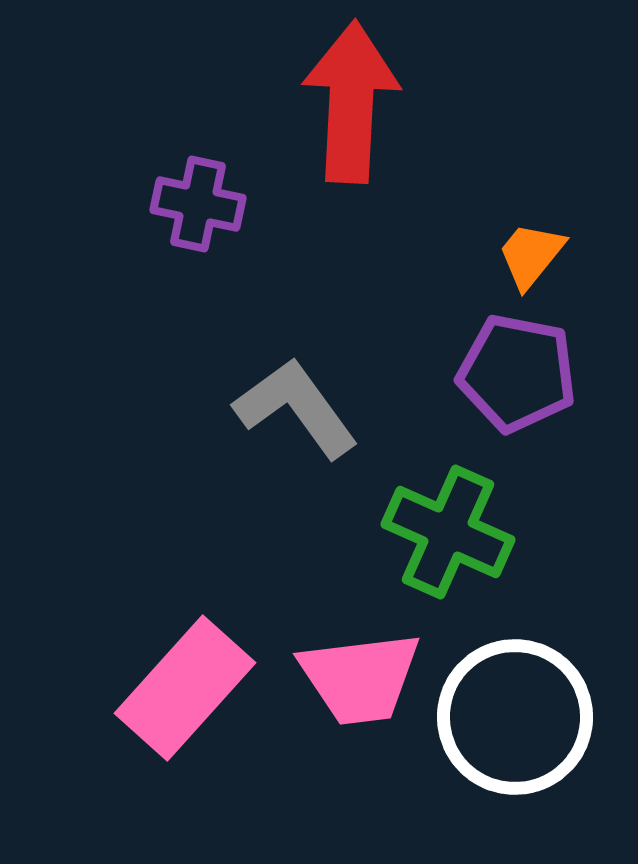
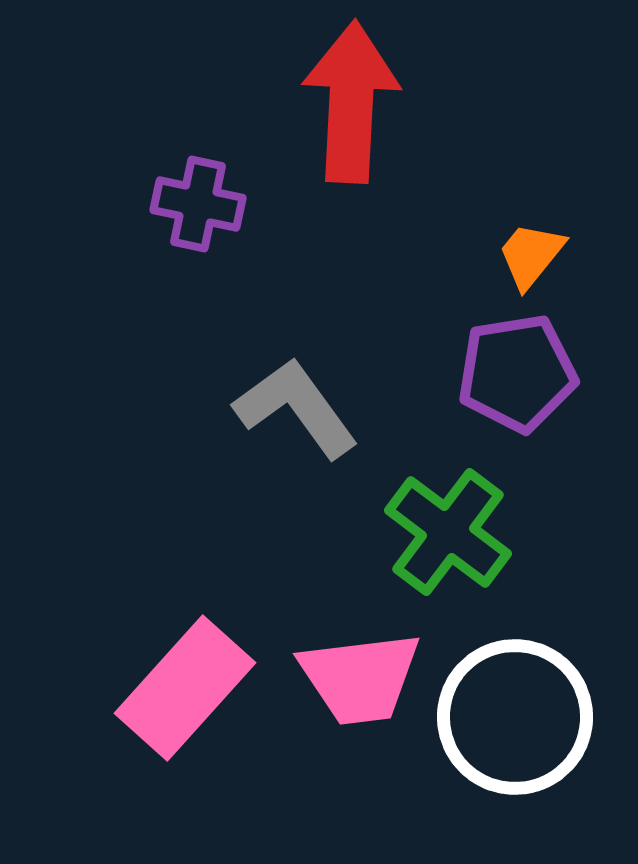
purple pentagon: rotated 20 degrees counterclockwise
green cross: rotated 13 degrees clockwise
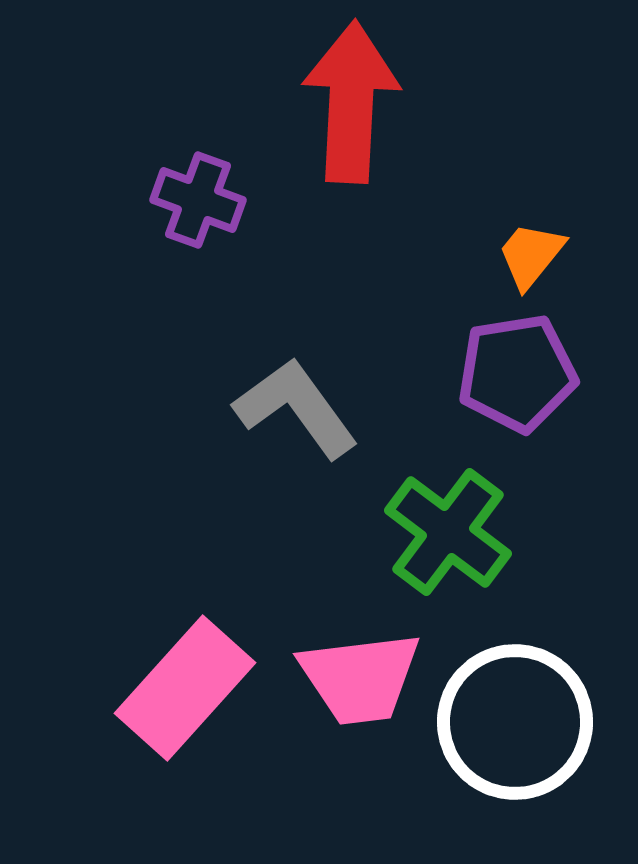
purple cross: moved 4 px up; rotated 8 degrees clockwise
white circle: moved 5 px down
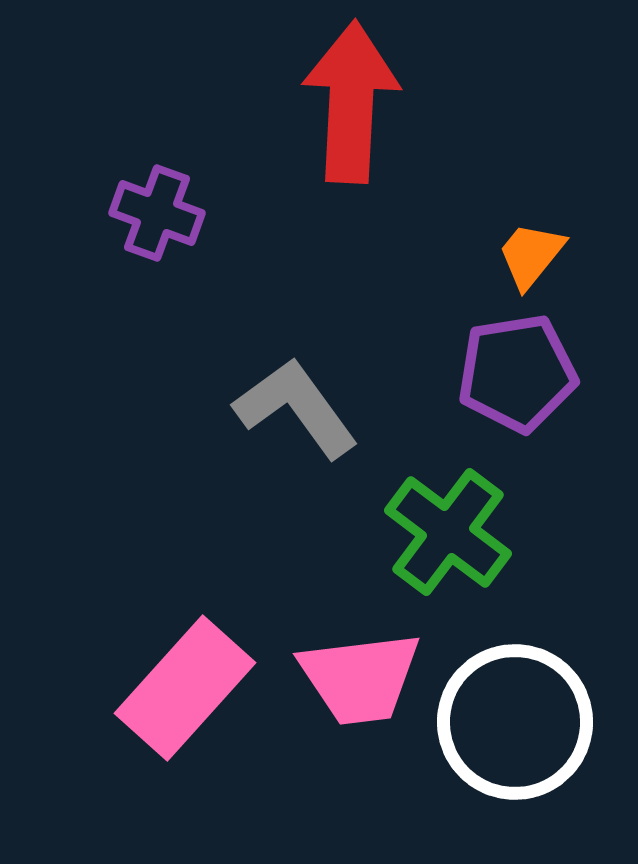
purple cross: moved 41 px left, 13 px down
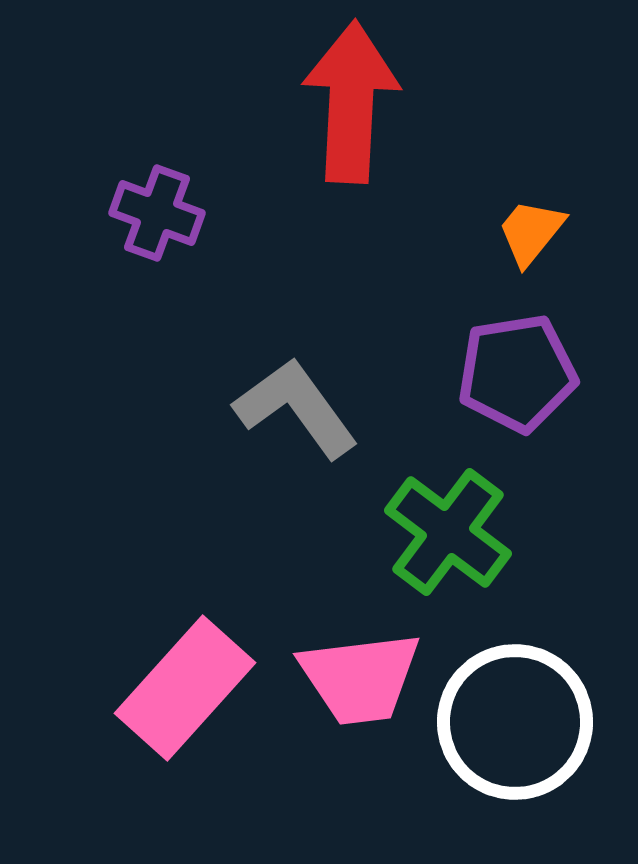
orange trapezoid: moved 23 px up
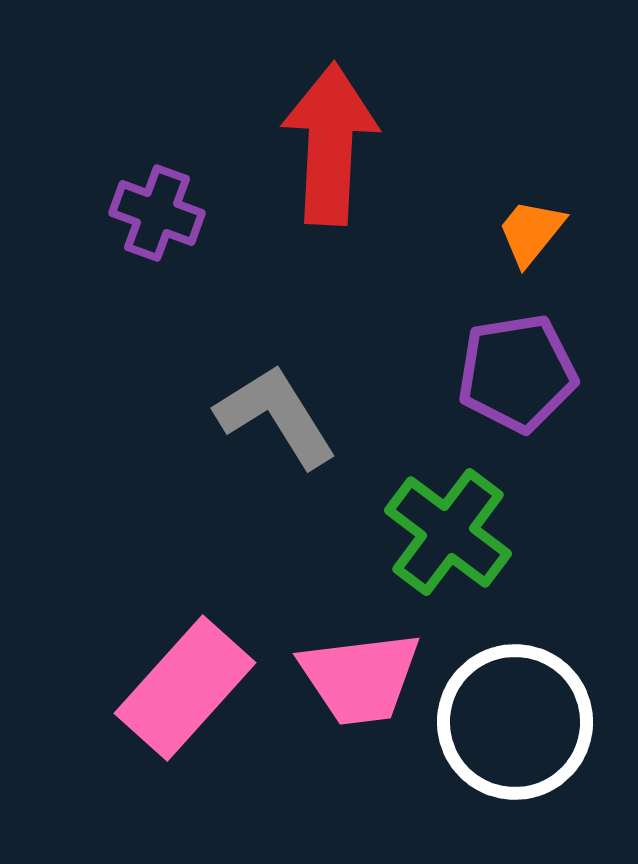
red arrow: moved 21 px left, 42 px down
gray L-shape: moved 20 px left, 8 px down; rotated 4 degrees clockwise
